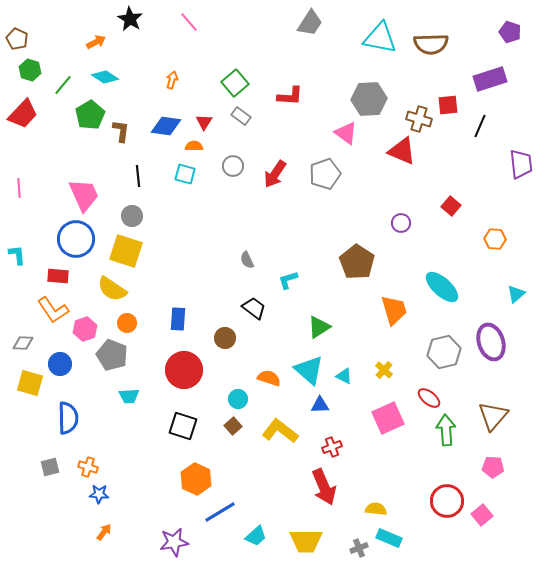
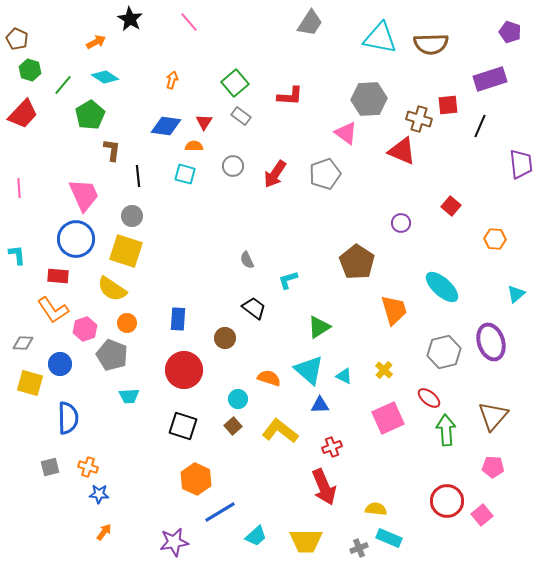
brown L-shape at (121, 131): moved 9 px left, 19 px down
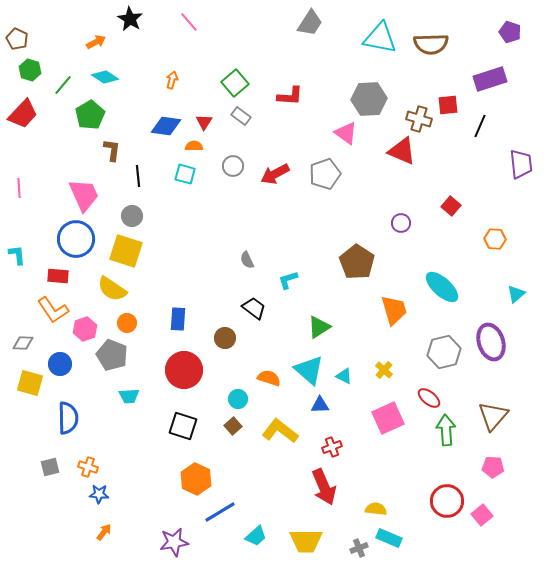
red arrow at (275, 174): rotated 28 degrees clockwise
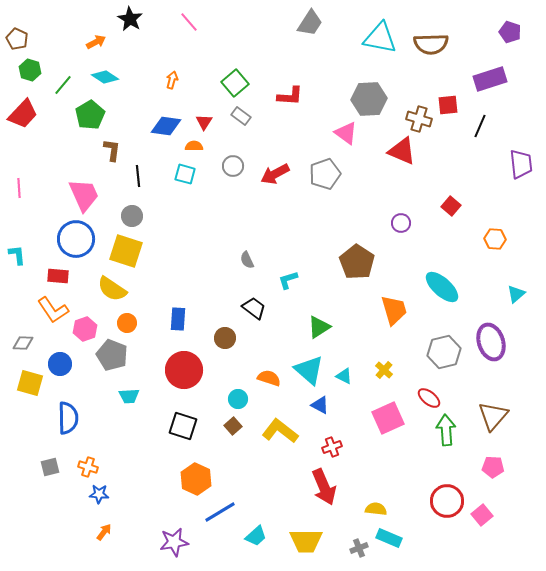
blue triangle at (320, 405): rotated 30 degrees clockwise
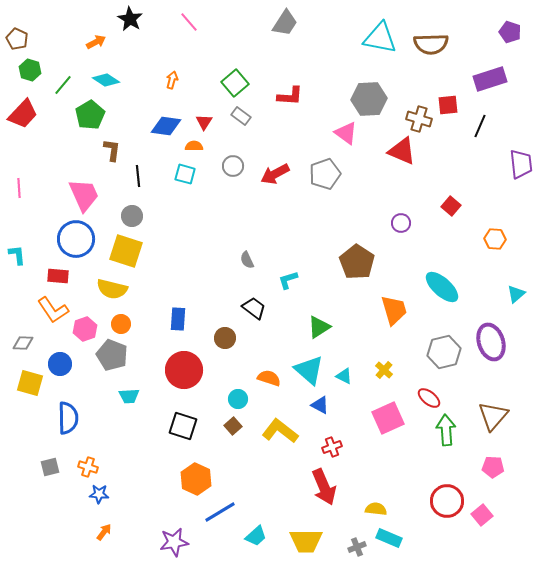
gray trapezoid at (310, 23): moved 25 px left
cyan diamond at (105, 77): moved 1 px right, 3 px down
yellow semicircle at (112, 289): rotated 20 degrees counterclockwise
orange circle at (127, 323): moved 6 px left, 1 px down
gray cross at (359, 548): moved 2 px left, 1 px up
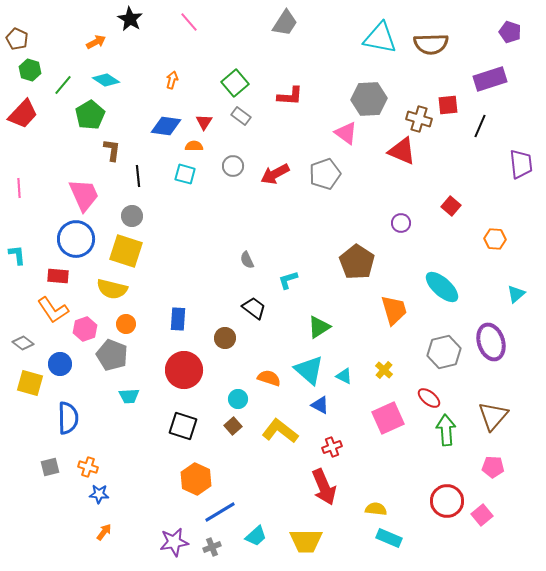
orange circle at (121, 324): moved 5 px right
gray diamond at (23, 343): rotated 35 degrees clockwise
gray cross at (357, 547): moved 145 px left
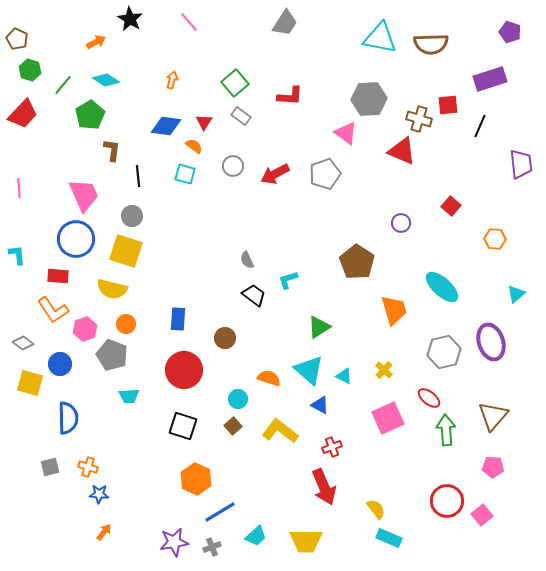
orange semicircle at (194, 146): rotated 36 degrees clockwise
black trapezoid at (254, 308): moved 13 px up
yellow semicircle at (376, 509): rotated 45 degrees clockwise
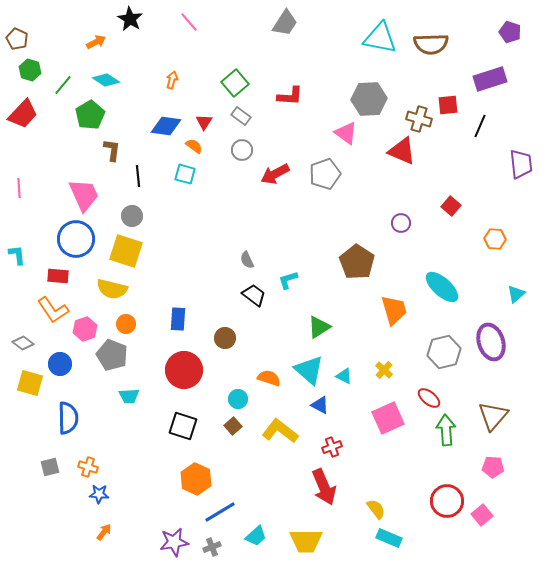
gray circle at (233, 166): moved 9 px right, 16 px up
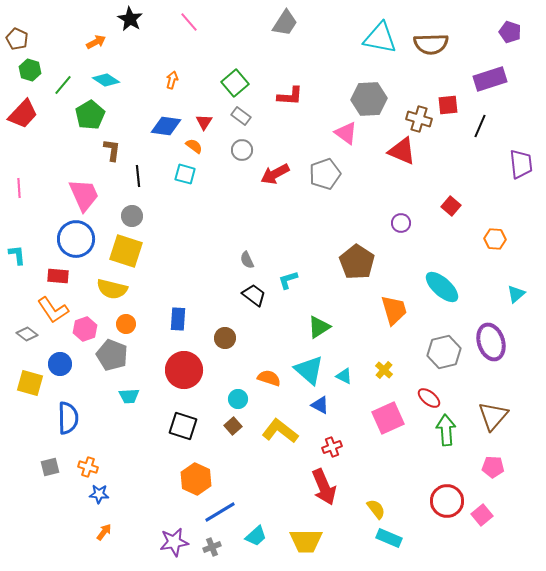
gray diamond at (23, 343): moved 4 px right, 9 px up
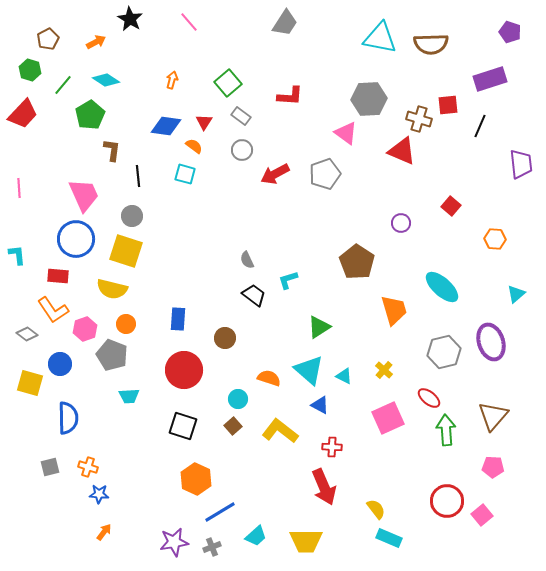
brown pentagon at (17, 39): moved 31 px right; rotated 20 degrees clockwise
green square at (235, 83): moved 7 px left
red cross at (332, 447): rotated 24 degrees clockwise
